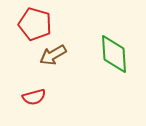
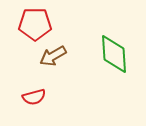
red pentagon: rotated 16 degrees counterclockwise
brown arrow: moved 1 px down
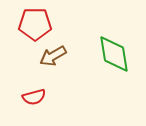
green diamond: rotated 6 degrees counterclockwise
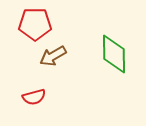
green diamond: rotated 9 degrees clockwise
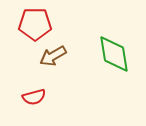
green diamond: rotated 9 degrees counterclockwise
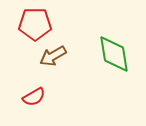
red semicircle: rotated 15 degrees counterclockwise
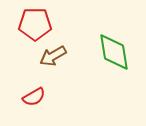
green diamond: moved 2 px up
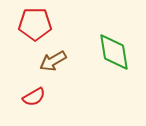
brown arrow: moved 5 px down
